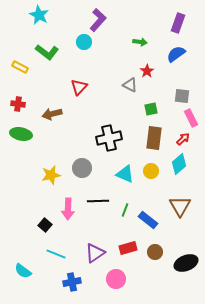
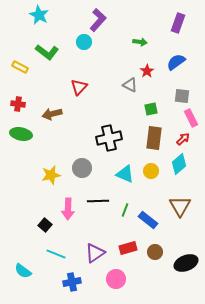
blue semicircle: moved 8 px down
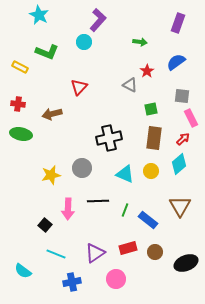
green L-shape: rotated 15 degrees counterclockwise
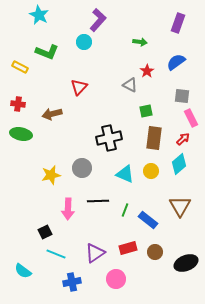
green square: moved 5 px left, 2 px down
black square: moved 7 px down; rotated 24 degrees clockwise
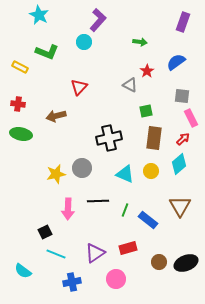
purple rectangle: moved 5 px right, 1 px up
brown arrow: moved 4 px right, 2 px down
yellow star: moved 5 px right, 1 px up
brown circle: moved 4 px right, 10 px down
